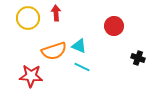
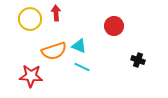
yellow circle: moved 2 px right, 1 px down
black cross: moved 2 px down
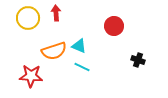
yellow circle: moved 2 px left, 1 px up
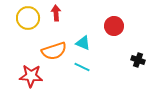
cyan triangle: moved 4 px right, 3 px up
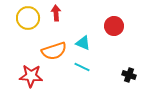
black cross: moved 9 px left, 15 px down
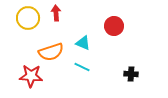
orange semicircle: moved 3 px left, 1 px down
black cross: moved 2 px right, 1 px up; rotated 16 degrees counterclockwise
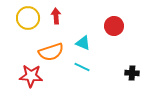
red arrow: moved 3 px down
black cross: moved 1 px right, 1 px up
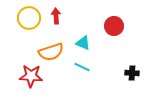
yellow circle: moved 1 px right
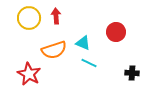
red circle: moved 2 px right, 6 px down
orange semicircle: moved 3 px right, 2 px up
cyan line: moved 7 px right, 4 px up
red star: moved 2 px left, 2 px up; rotated 25 degrees clockwise
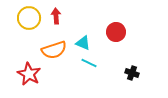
black cross: rotated 16 degrees clockwise
